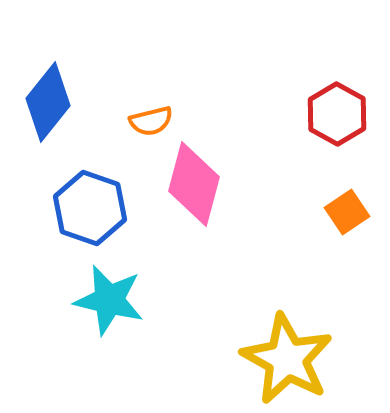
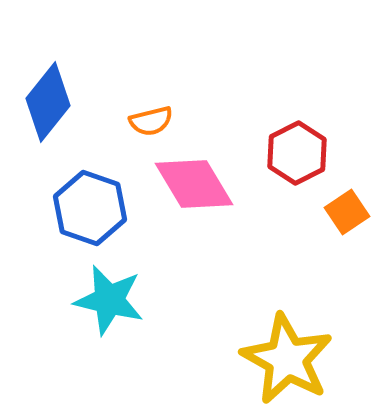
red hexagon: moved 40 px left, 39 px down; rotated 4 degrees clockwise
pink diamond: rotated 46 degrees counterclockwise
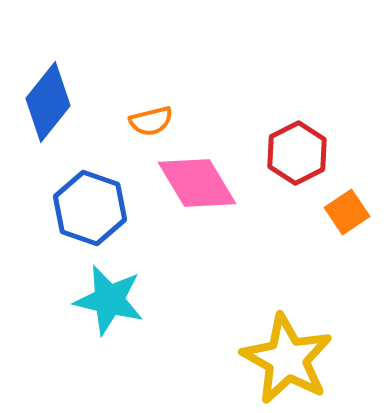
pink diamond: moved 3 px right, 1 px up
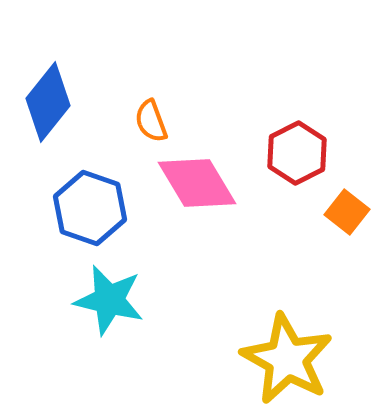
orange semicircle: rotated 84 degrees clockwise
orange square: rotated 18 degrees counterclockwise
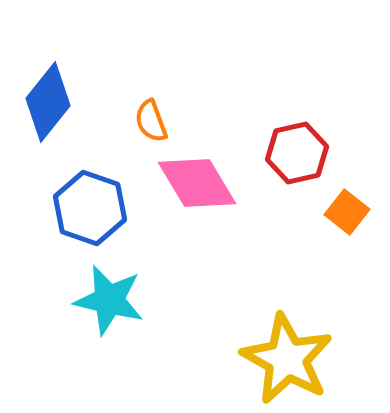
red hexagon: rotated 14 degrees clockwise
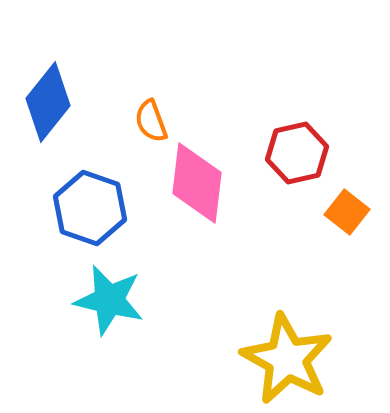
pink diamond: rotated 38 degrees clockwise
